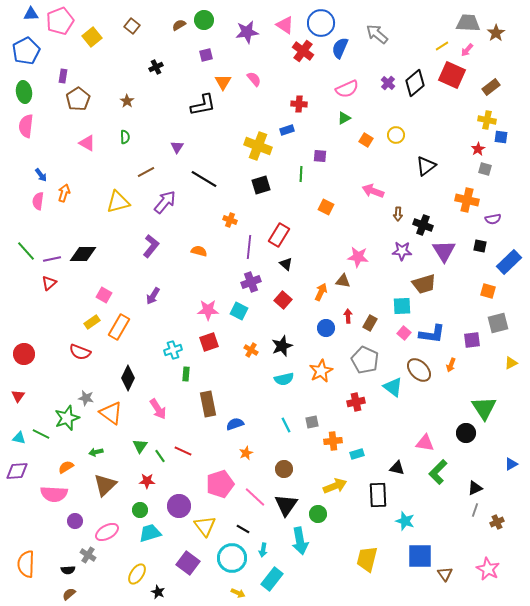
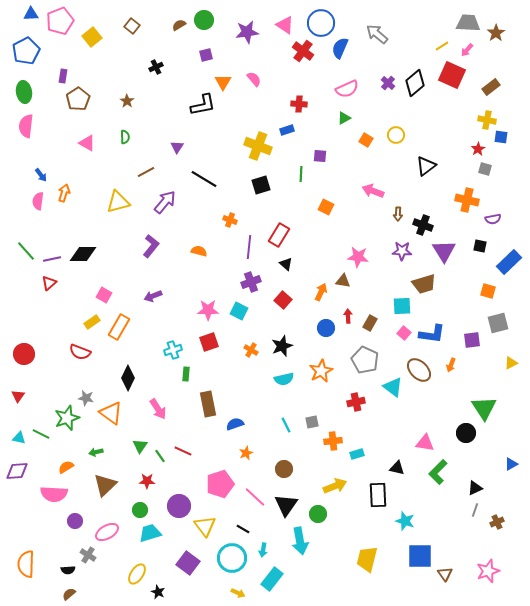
purple arrow at (153, 296): rotated 36 degrees clockwise
pink star at (488, 569): moved 2 px down; rotated 25 degrees clockwise
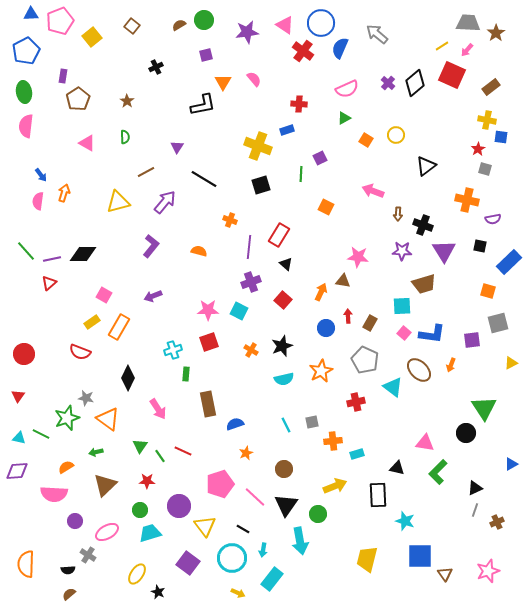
purple square at (320, 156): moved 2 px down; rotated 32 degrees counterclockwise
orange triangle at (111, 413): moved 3 px left, 6 px down
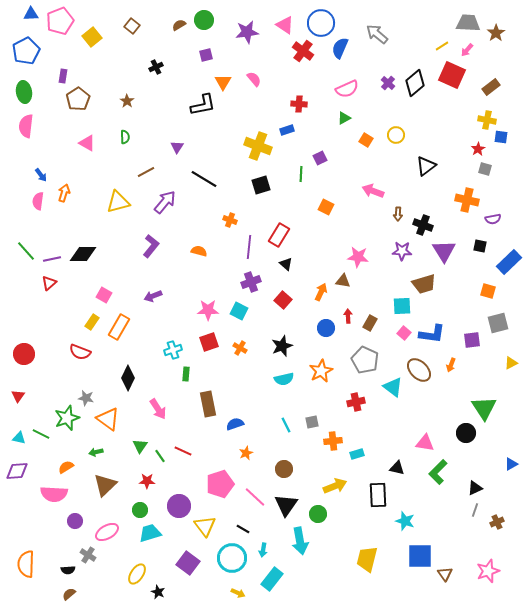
yellow rectangle at (92, 322): rotated 21 degrees counterclockwise
orange cross at (251, 350): moved 11 px left, 2 px up
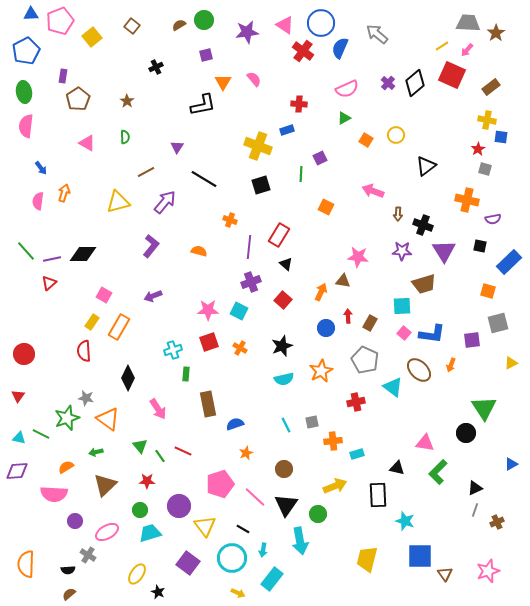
blue arrow at (41, 175): moved 7 px up
red semicircle at (80, 352): moved 4 px right, 1 px up; rotated 65 degrees clockwise
green triangle at (140, 446): rotated 14 degrees counterclockwise
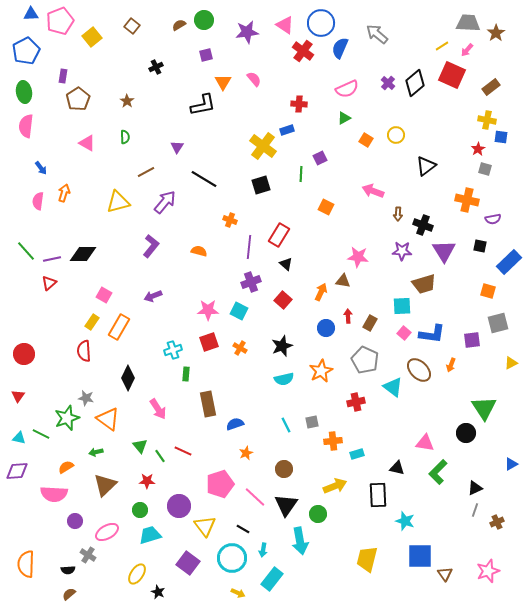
yellow cross at (258, 146): moved 5 px right; rotated 16 degrees clockwise
cyan trapezoid at (150, 533): moved 2 px down
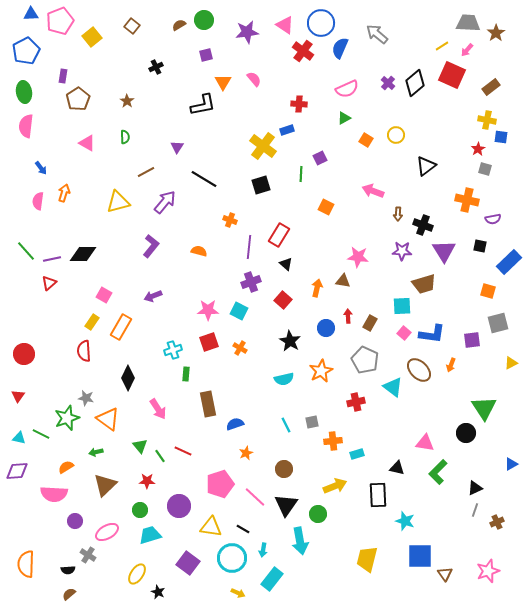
orange arrow at (321, 292): moved 4 px left, 4 px up; rotated 12 degrees counterclockwise
orange rectangle at (119, 327): moved 2 px right
black star at (282, 346): moved 8 px right, 5 px up; rotated 20 degrees counterclockwise
yellow triangle at (205, 526): moved 6 px right, 1 px down; rotated 45 degrees counterclockwise
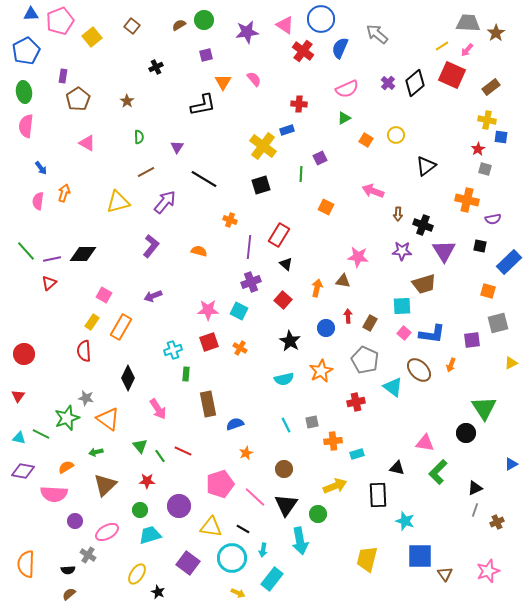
blue circle at (321, 23): moved 4 px up
green semicircle at (125, 137): moved 14 px right
purple diamond at (17, 471): moved 6 px right; rotated 15 degrees clockwise
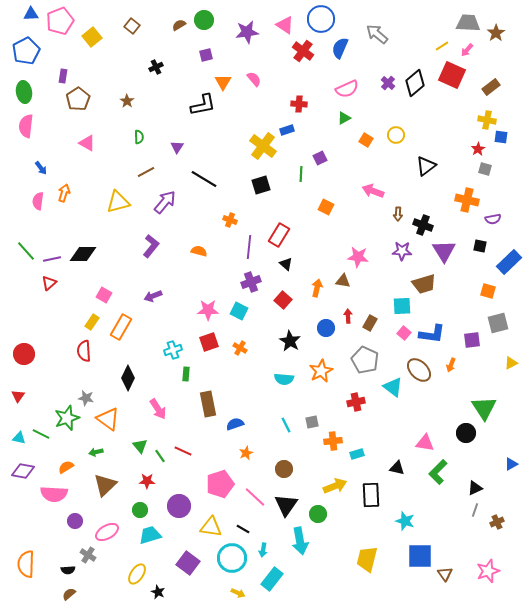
cyan semicircle at (284, 379): rotated 18 degrees clockwise
black rectangle at (378, 495): moved 7 px left
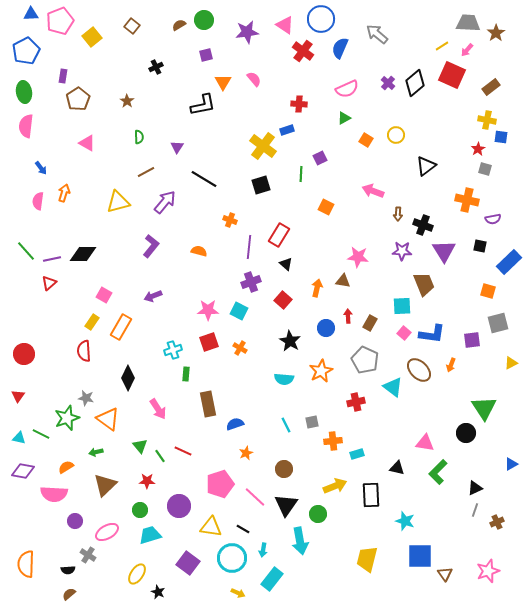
brown trapezoid at (424, 284): rotated 95 degrees counterclockwise
